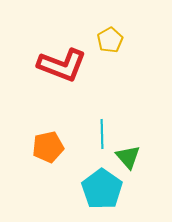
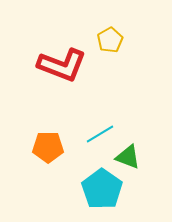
cyan line: moved 2 px left; rotated 60 degrees clockwise
orange pentagon: rotated 12 degrees clockwise
green triangle: rotated 28 degrees counterclockwise
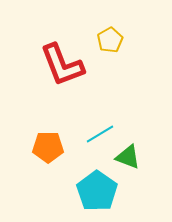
red L-shape: rotated 48 degrees clockwise
cyan pentagon: moved 5 px left, 2 px down
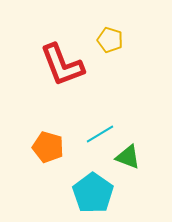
yellow pentagon: rotated 25 degrees counterclockwise
orange pentagon: rotated 16 degrees clockwise
cyan pentagon: moved 4 px left, 2 px down
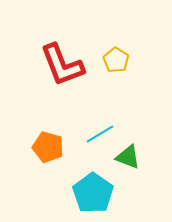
yellow pentagon: moved 6 px right, 20 px down; rotated 15 degrees clockwise
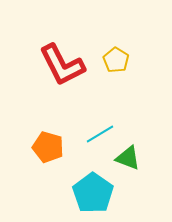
red L-shape: rotated 6 degrees counterclockwise
green triangle: moved 1 px down
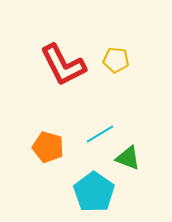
yellow pentagon: rotated 25 degrees counterclockwise
red L-shape: moved 1 px right
cyan pentagon: moved 1 px right, 1 px up
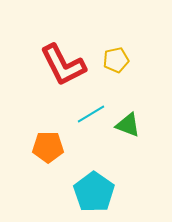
yellow pentagon: rotated 20 degrees counterclockwise
cyan line: moved 9 px left, 20 px up
orange pentagon: rotated 16 degrees counterclockwise
green triangle: moved 33 px up
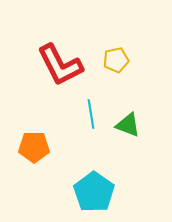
red L-shape: moved 3 px left
cyan line: rotated 68 degrees counterclockwise
orange pentagon: moved 14 px left
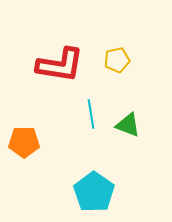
yellow pentagon: moved 1 px right
red L-shape: rotated 54 degrees counterclockwise
orange pentagon: moved 10 px left, 5 px up
